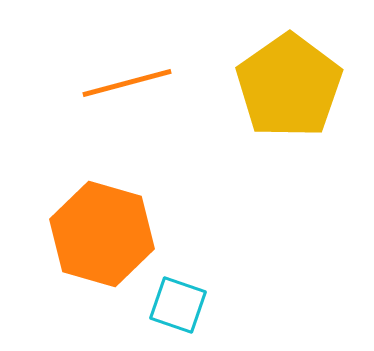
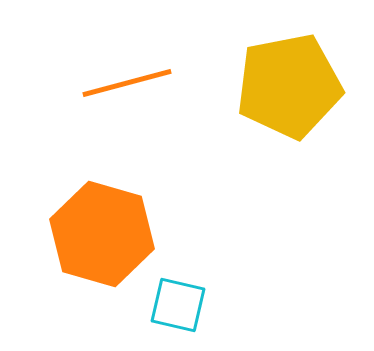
yellow pentagon: rotated 24 degrees clockwise
cyan square: rotated 6 degrees counterclockwise
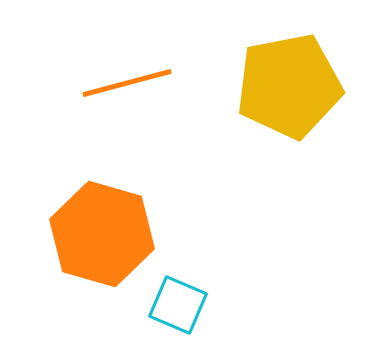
cyan square: rotated 10 degrees clockwise
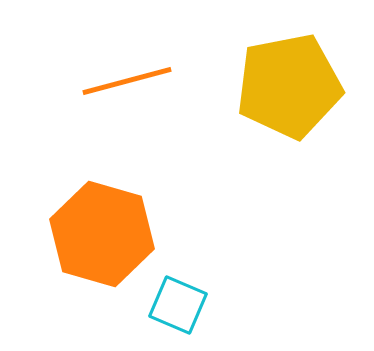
orange line: moved 2 px up
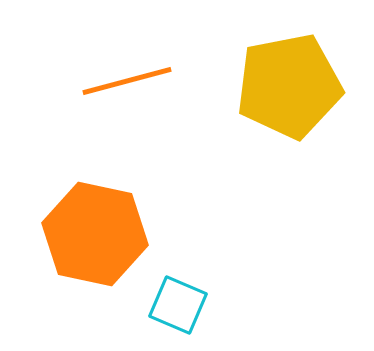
orange hexagon: moved 7 px left; rotated 4 degrees counterclockwise
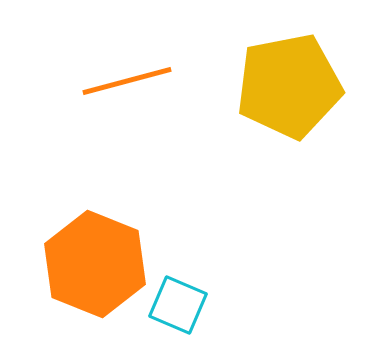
orange hexagon: moved 30 px down; rotated 10 degrees clockwise
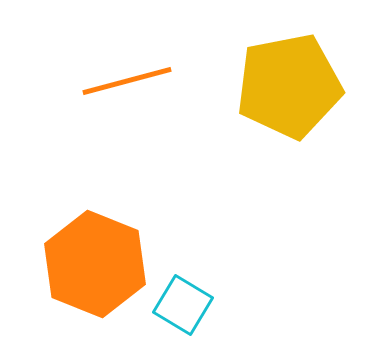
cyan square: moved 5 px right; rotated 8 degrees clockwise
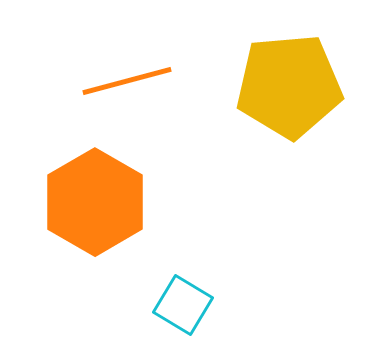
yellow pentagon: rotated 6 degrees clockwise
orange hexagon: moved 62 px up; rotated 8 degrees clockwise
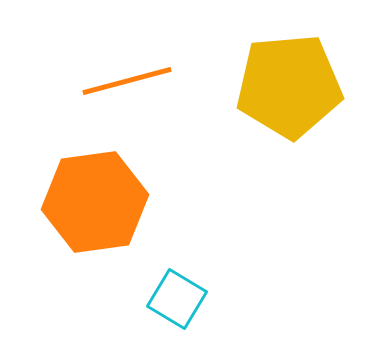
orange hexagon: rotated 22 degrees clockwise
cyan square: moved 6 px left, 6 px up
